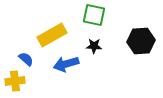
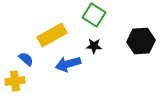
green square: rotated 20 degrees clockwise
blue arrow: moved 2 px right
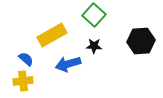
green square: rotated 10 degrees clockwise
yellow cross: moved 8 px right
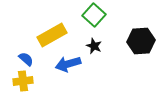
black star: rotated 21 degrees clockwise
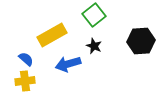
green square: rotated 10 degrees clockwise
yellow cross: moved 2 px right
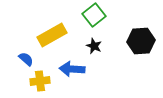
blue arrow: moved 4 px right, 5 px down; rotated 20 degrees clockwise
yellow cross: moved 15 px right
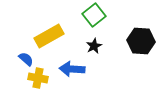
yellow rectangle: moved 3 px left, 1 px down
black hexagon: rotated 8 degrees clockwise
black star: rotated 21 degrees clockwise
yellow cross: moved 2 px left, 3 px up; rotated 18 degrees clockwise
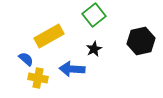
black hexagon: rotated 16 degrees counterclockwise
black star: moved 3 px down
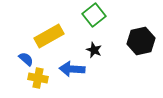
black star: moved 1 px down; rotated 21 degrees counterclockwise
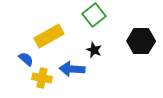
black hexagon: rotated 12 degrees clockwise
yellow cross: moved 4 px right
